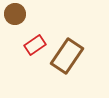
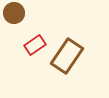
brown circle: moved 1 px left, 1 px up
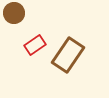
brown rectangle: moved 1 px right, 1 px up
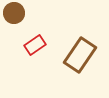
brown rectangle: moved 12 px right
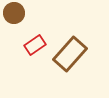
brown rectangle: moved 10 px left, 1 px up; rotated 8 degrees clockwise
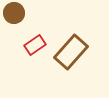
brown rectangle: moved 1 px right, 2 px up
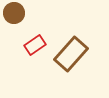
brown rectangle: moved 2 px down
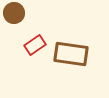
brown rectangle: rotated 56 degrees clockwise
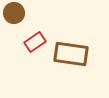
red rectangle: moved 3 px up
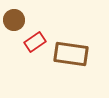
brown circle: moved 7 px down
